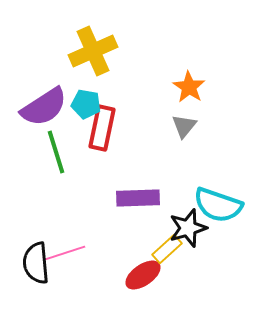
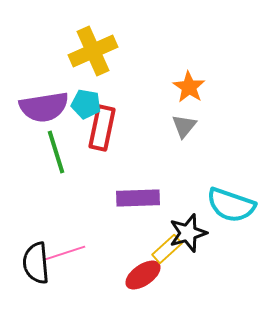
purple semicircle: rotated 24 degrees clockwise
cyan semicircle: moved 13 px right
black star: moved 5 px down
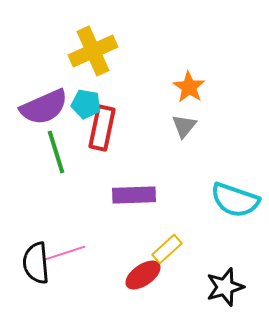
purple semicircle: rotated 15 degrees counterclockwise
purple rectangle: moved 4 px left, 3 px up
cyan semicircle: moved 4 px right, 5 px up
black star: moved 37 px right, 54 px down
